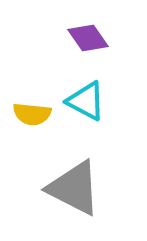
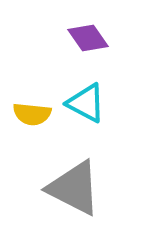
cyan triangle: moved 2 px down
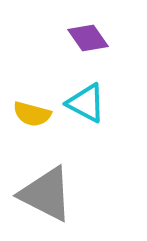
yellow semicircle: rotated 9 degrees clockwise
gray triangle: moved 28 px left, 6 px down
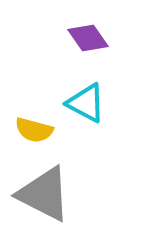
yellow semicircle: moved 2 px right, 16 px down
gray triangle: moved 2 px left
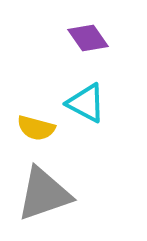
yellow semicircle: moved 2 px right, 2 px up
gray triangle: rotated 46 degrees counterclockwise
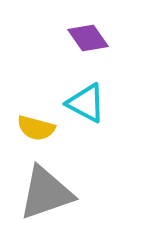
gray triangle: moved 2 px right, 1 px up
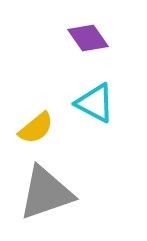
cyan triangle: moved 9 px right
yellow semicircle: rotated 54 degrees counterclockwise
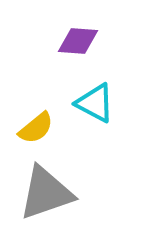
purple diamond: moved 10 px left, 3 px down; rotated 51 degrees counterclockwise
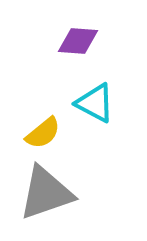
yellow semicircle: moved 7 px right, 5 px down
